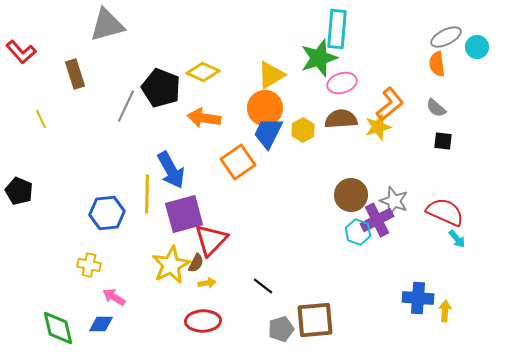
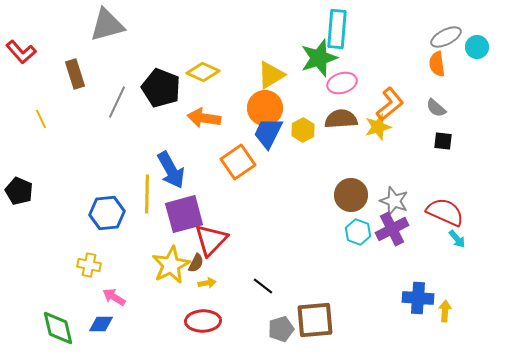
gray line at (126, 106): moved 9 px left, 4 px up
purple cross at (377, 220): moved 15 px right, 9 px down
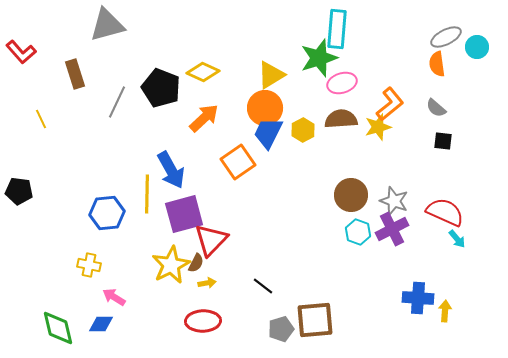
orange arrow at (204, 118): rotated 128 degrees clockwise
black pentagon at (19, 191): rotated 16 degrees counterclockwise
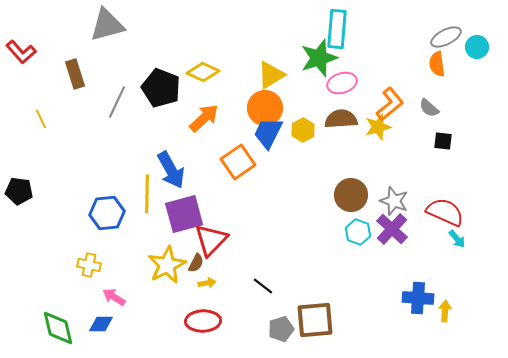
gray semicircle at (436, 108): moved 7 px left
purple cross at (392, 229): rotated 20 degrees counterclockwise
yellow star at (171, 265): moved 4 px left
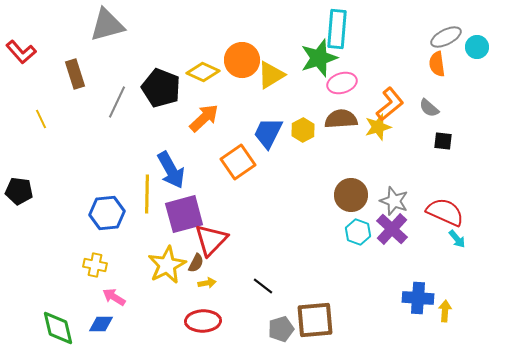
orange circle at (265, 108): moved 23 px left, 48 px up
yellow cross at (89, 265): moved 6 px right
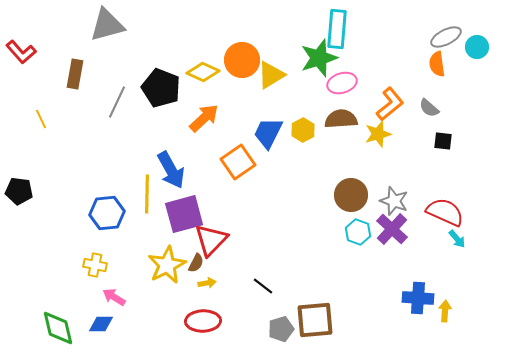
brown rectangle at (75, 74): rotated 28 degrees clockwise
yellow star at (378, 127): moved 7 px down
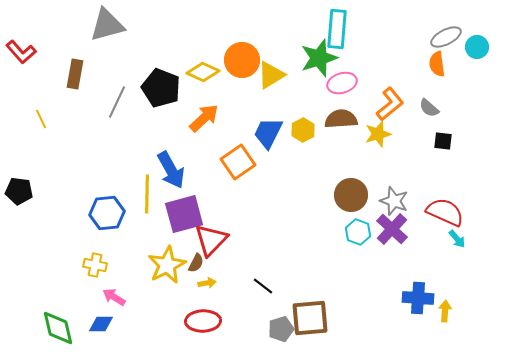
brown square at (315, 320): moved 5 px left, 2 px up
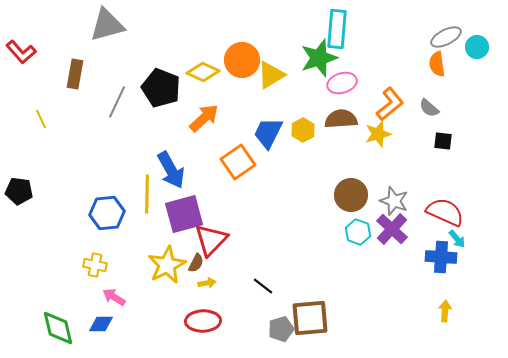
blue cross at (418, 298): moved 23 px right, 41 px up
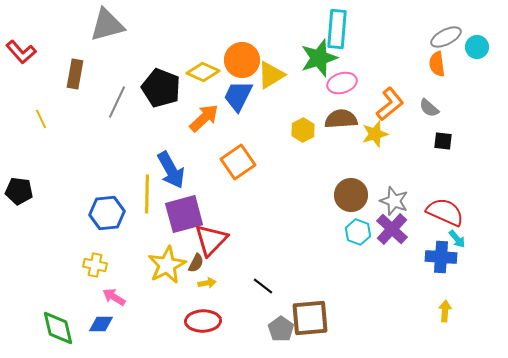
blue trapezoid at (268, 133): moved 30 px left, 37 px up
yellow star at (378, 134): moved 3 px left
gray pentagon at (281, 329): rotated 20 degrees counterclockwise
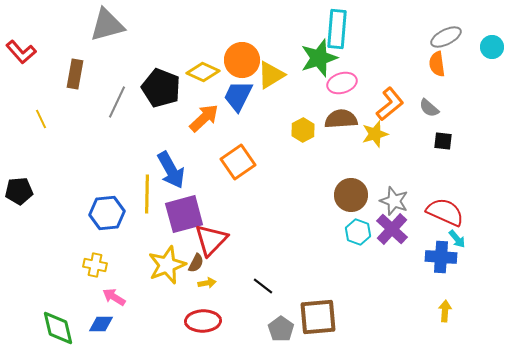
cyan circle at (477, 47): moved 15 px right
black pentagon at (19, 191): rotated 12 degrees counterclockwise
yellow star at (167, 265): rotated 6 degrees clockwise
brown square at (310, 318): moved 8 px right, 1 px up
